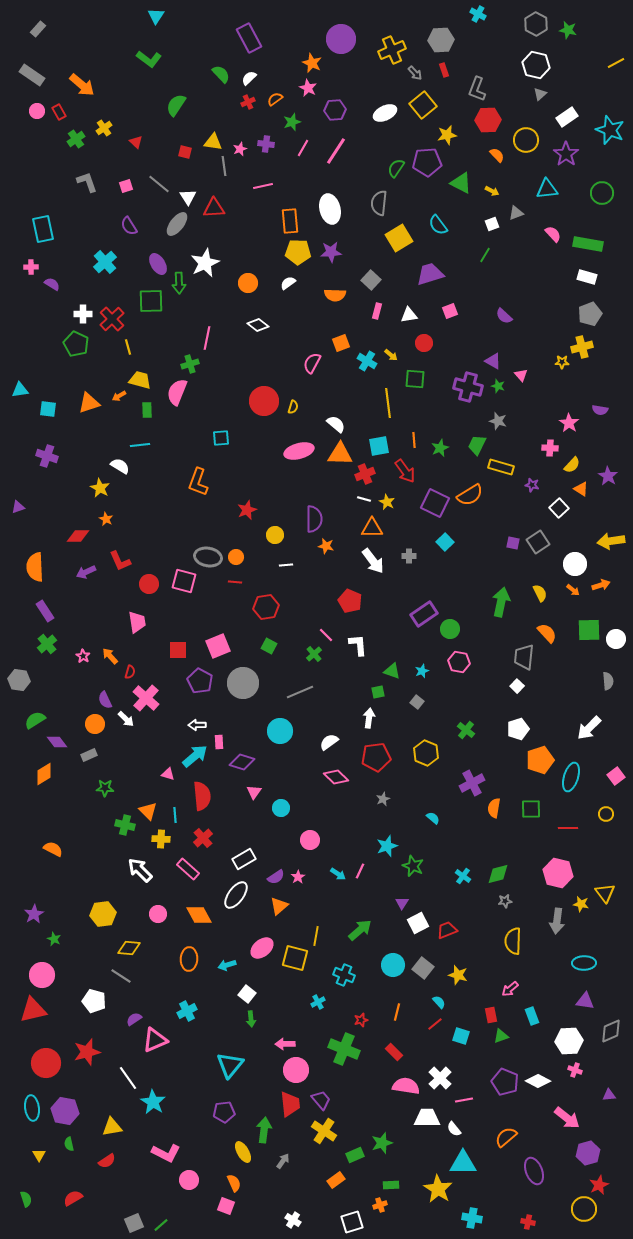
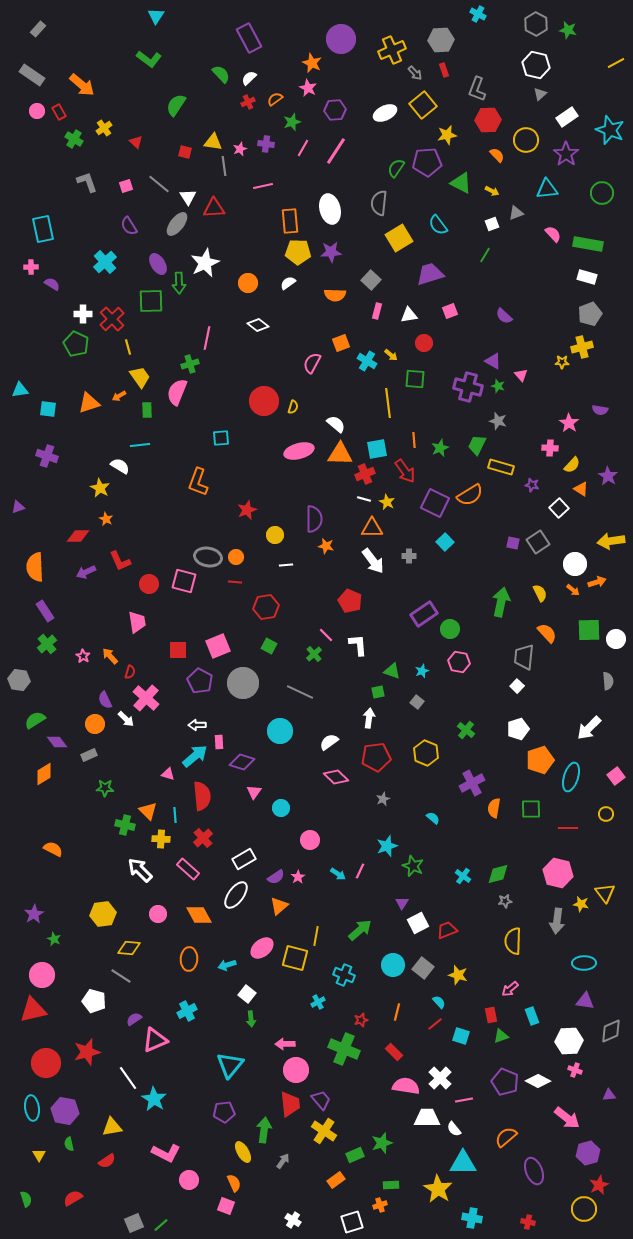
green cross at (76, 139): moved 2 px left; rotated 24 degrees counterclockwise
yellow trapezoid at (140, 380): moved 3 px up; rotated 40 degrees clockwise
cyan square at (379, 446): moved 2 px left, 3 px down
orange arrow at (601, 585): moved 4 px left, 3 px up
gray line at (300, 692): rotated 48 degrees clockwise
cyan star at (153, 1102): moved 1 px right, 3 px up
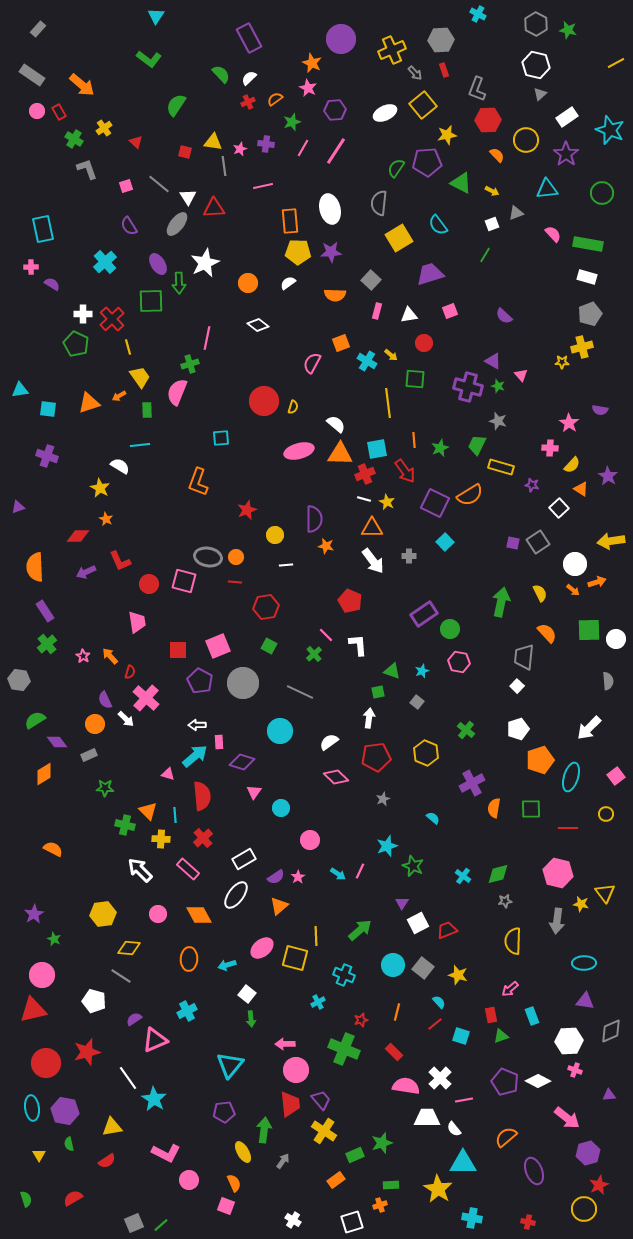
gray L-shape at (87, 182): moved 13 px up
yellow line at (316, 936): rotated 12 degrees counterclockwise
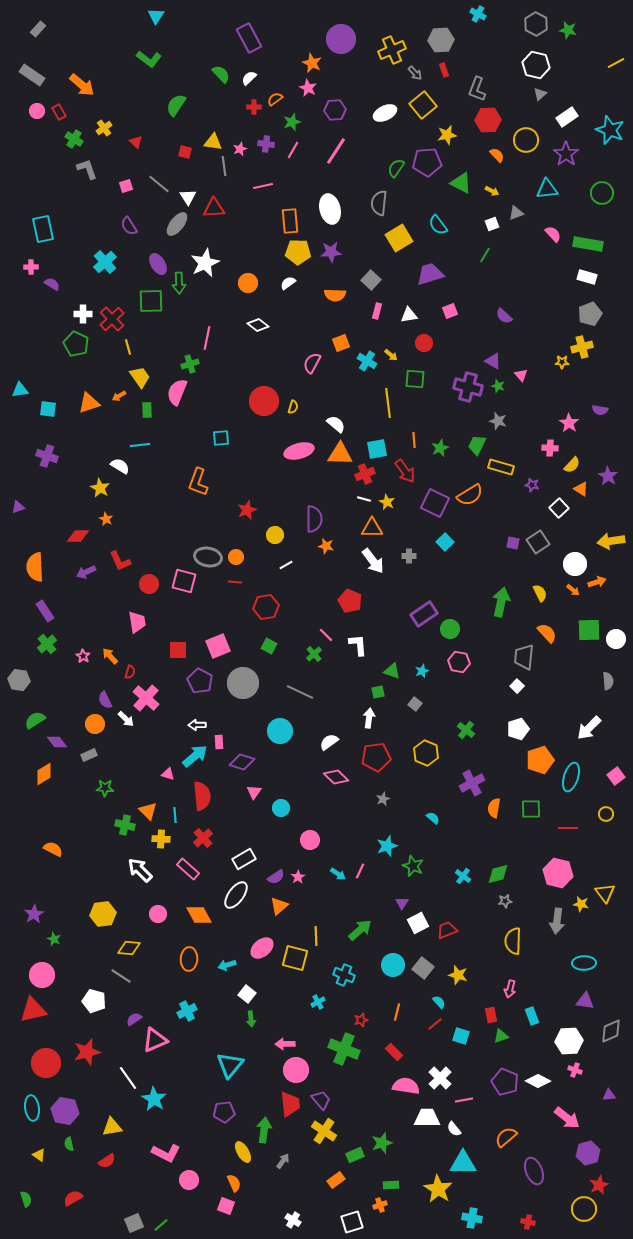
red cross at (248, 102): moved 6 px right, 5 px down; rotated 24 degrees clockwise
pink line at (303, 148): moved 10 px left, 2 px down
white line at (286, 565): rotated 24 degrees counterclockwise
gray square at (417, 702): moved 2 px left, 2 px down
pink arrow at (510, 989): rotated 36 degrees counterclockwise
yellow triangle at (39, 1155): rotated 24 degrees counterclockwise
